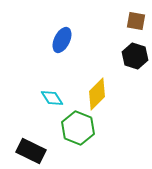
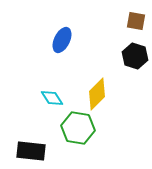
green hexagon: rotated 12 degrees counterclockwise
black rectangle: rotated 20 degrees counterclockwise
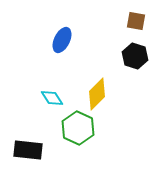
green hexagon: rotated 16 degrees clockwise
black rectangle: moved 3 px left, 1 px up
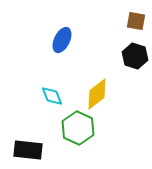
yellow diamond: rotated 8 degrees clockwise
cyan diamond: moved 2 px up; rotated 10 degrees clockwise
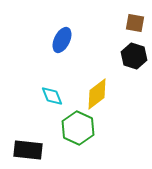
brown square: moved 1 px left, 2 px down
black hexagon: moved 1 px left
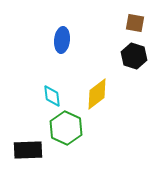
blue ellipse: rotated 20 degrees counterclockwise
cyan diamond: rotated 15 degrees clockwise
green hexagon: moved 12 px left
black rectangle: rotated 8 degrees counterclockwise
